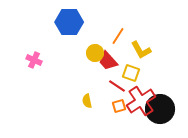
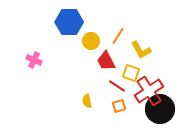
yellow circle: moved 4 px left, 12 px up
red trapezoid: moved 2 px left; rotated 15 degrees clockwise
red cross: moved 8 px right, 10 px up
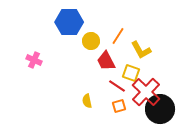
red cross: moved 3 px left, 1 px down; rotated 12 degrees counterclockwise
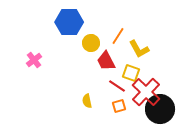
yellow circle: moved 2 px down
yellow L-shape: moved 2 px left, 1 px up
pink cross: rotated 28 degrees clockwise
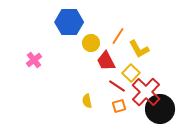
yellow square: rotated 24 degrees clockwise
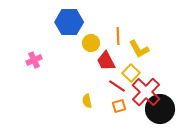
orange line: rotated 36 degrees counterclockwise
pink cross: rotated 14 degrees clockwise
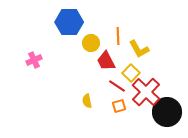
black circle: moved 7 px right, 3 px down
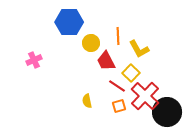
red cross: moved 1 px left, 4 px down
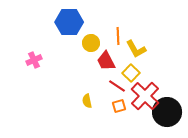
yellow L-shape: moved 3 px left
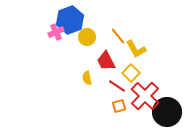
blue hexagon: moved 1 px right, 2 px up; rotated 20 degrees counterclockwise
orange line: rotated 36 degrees counterclockwise
yellow circle: moved 4 px left, 6 px up
pink cross: moved 22 px right, 28 px up
yellow semicircle: moved 23 px up
